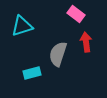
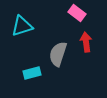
pink rectangle: moved 1 px right, 1 px up
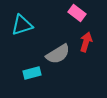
cyan triangle: moved 1 px up
red arrow: rotated 24 degrees clockwise
gray semicircle: rotated 140 degrees counterclockwise
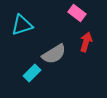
gray semicircle: moved 4 px left
cyan rectangle: rotated 30 degrees counterclockwise
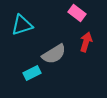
cyan rectangle: rotated 18 degrees clockwise
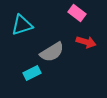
red arrow: rotated 90 degrees clockwise
gray semicircle: moved 2 px left, 2 px up
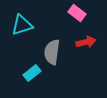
red arrow: rotated 30 degrees counterclockwise
gray semicircle: rotated 130 degrees clockwise
cyan rectangle: rotated 12 degrees counterclockwise
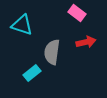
cyan triangle: rotated 35 degrees clockwise
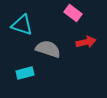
pink rectangle: moved 4 px left
gray semicircle: moved 4 px left, 3 px up; rotated 100 degrees clockwise
cyan rectangle: moved 7 px left; rotated 24 degrees clockwise
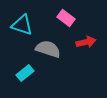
pink rectangle: moved 7 px left, 5 px down
cyan rectangle: rotated 24 degrees counterclockwise
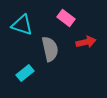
gray semicircle: moved 2 px right; rotated 60 degrees clockwise
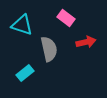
gray semicircle: moved 1 px left
